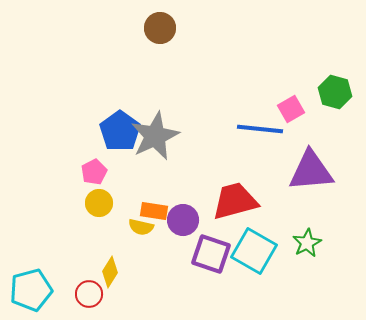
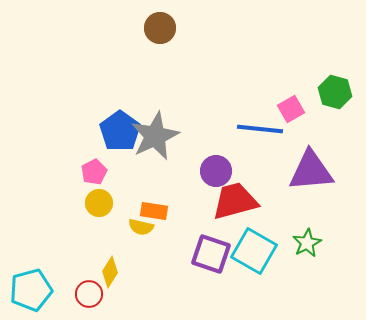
purple circle: moved 33 px right, 49 px up
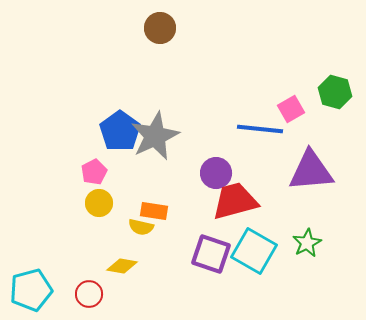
purple circle: moved 2 px down
yellow diamond: moved 12 px right, 6 px up; rotated 68 degrees clockwise
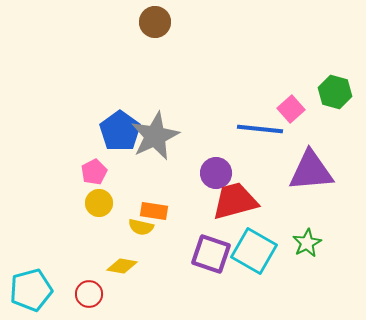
brown circle: moved 5 px left, 6 px up
pink square: rotated 12 degrees counterclockwise
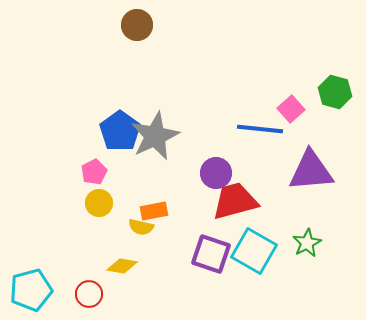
brown circle: moved 18 px left, 3 px down
orange rectangle: rotated 20 degrees counterclockwise
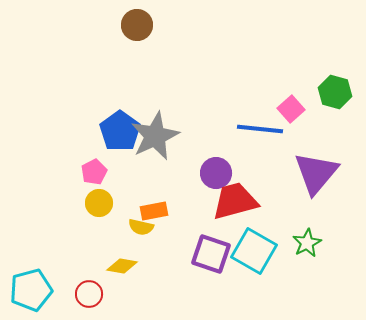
purple triangle: moved 5 px right, 2 px down; rotated 45 degrees counterclockwise
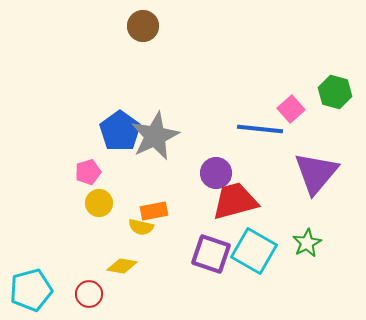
brown circle: moved 6 px right, 1 px down
pink pentagon: moved 6 px left; rotated 10 degrees clockwise
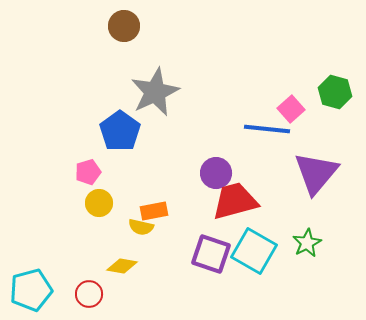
brown circle: moved 19 px left
blue line: moved 7 px right
gray star: moved 44 px up
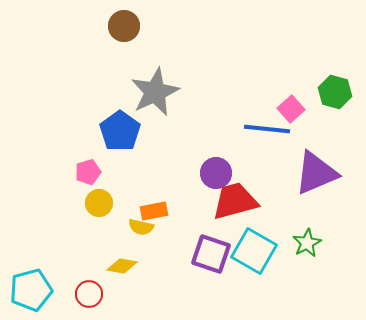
purple triangle: rotated 27 degrees clockwise
